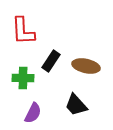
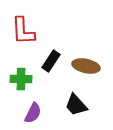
green cross: moved 2 px left, 1 px down
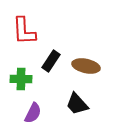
red L-shape: moved 1 px right
black trapezoid: moved 1 px right, 1 px up
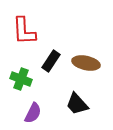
brown ellipse: moved 3 px up
green cross: rotated 20 degrees clockwise
